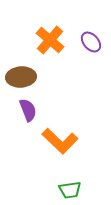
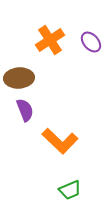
orange cross: rotated 16 degrees clockwise
brown ellipse: moved 2 px left, 1 px down
purple semicircle: moved 3 px left
green trapezoid: rotated 15 degrees counterclockwise
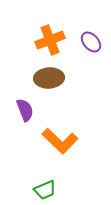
orange cross: rotated 12 degrees clockwise
brown ellipse: moved 30 px right
green trapezoid: moved 25 px left
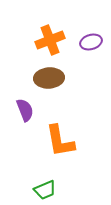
purple ellipse: rotated 65 degrees counterclockwise
orange L-shape: rotated 36 degrees clockwise
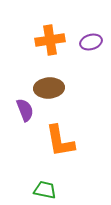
orange cross: rotated 12 degrees clockwise
brown ellipse: moved 10 px down
green trapezoid: rotated 145 degrees counterclockwise
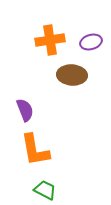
brown ellipse: moved 23 px right, 13 px up; rotated 8 degrees clockwise
orange L-shape: moved 25 px left, 9 px down
green trapezoid: rotated 15 degrees clockwise
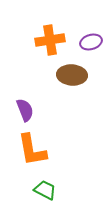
orange L-shape: moved 3 px left
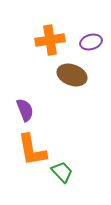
brown ellipse: rotated 16 degrees clockwise
green trapezoid: moved 17 px right, 18 px up; rotated 20 degrees clockwise
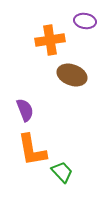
purple ellipse: moved 6 px left, 21 px up; rotated 25 degrees clockwise
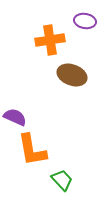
purple semicircle: moved 10 px left, 7 px down; rotated 45 degrees counterclockwise
green trapezoid: moved 8 px down
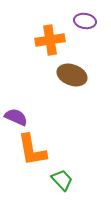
purple semicircle: moved 1 px right
